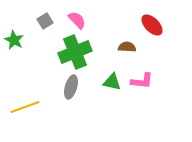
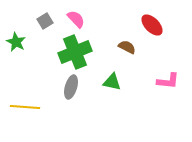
pink semicircle: moved 1 px left, 1 px up
green star: moved 2 px right, 2 px down
brown semicircle: rotated 24 degrees clockwise
pink L-shape: moved 26 px right
yellow line: rotated 24 degrees clockwise
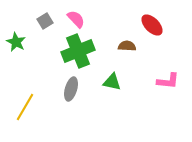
brown semicircle: moved 1 px up; rotated 24 degrees counterclockwise
green cross: moved 3 px right, 1 px up
gray ellipse: moved 2 px down
yellow line: rotated 64 degrees counterclockwise
